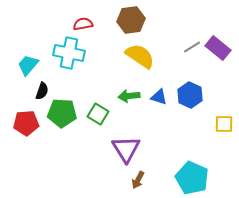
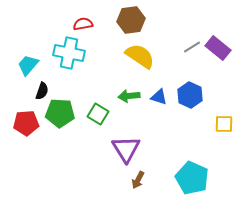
green pentagon: moved 2 px left
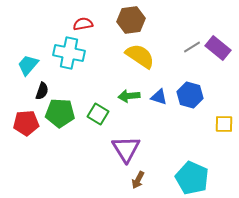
blue hexagon: rotated 10 degrees counterclockwise
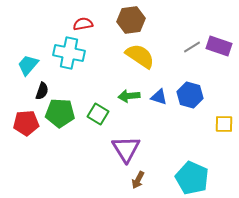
purple rectangle: moved 1 px right, 2 px up; rotated 20 degrees counterclockwise
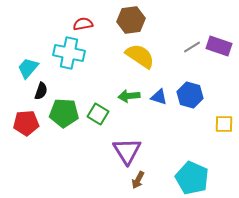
cyan trapezoid: moved 3 px down
black semicircle: moved 1 px left
green pentagon: moved 4 px right
purple triangle: moved 1 px right, 2 px down
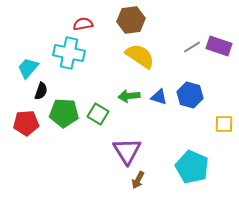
cyan pentagon: moved 11 px up
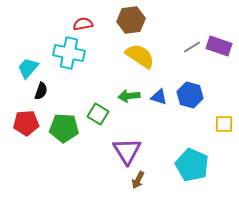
green pentagon: moved 15 px down
cyan pentagon: moved 2 px up
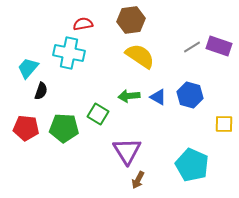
blue triangle: moved 1 px left; rotated 12 degrees clockwise
red pentagon: moved 5 px down; rotated 10 degrees clockwise
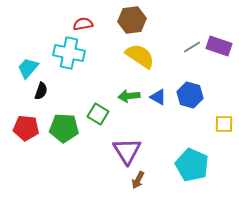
brown hexagon: moved 1 px right
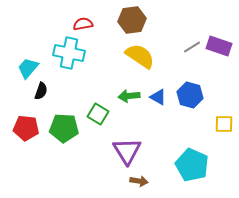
brown arrow: moved 1 px right, 1 px down; rotated 108 degrees counterclockwise
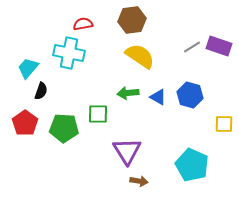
green arrow: moved 1 px left, 3 px up
green square: rotated 30 degrees counterclockwise
red pentagon: moved 1 px left, 5 px up; rotated 30 degrees clockwise
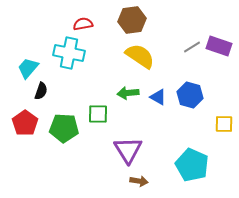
purple triangle: moved 1 px right, 1 px up
